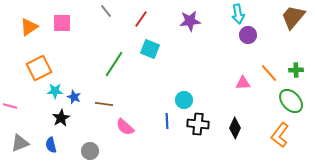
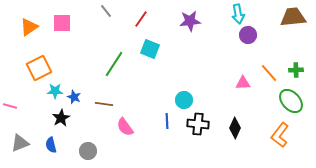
brown trapezoid: rotated 44 degrees clockwise
pink semicircle: rotated 12 degrees clockwise
gray circle: moved 2 px left
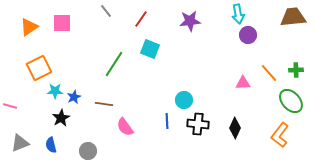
blue star: rotated 24 degrees clockwise
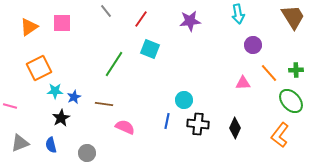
brown trapezoid: rotated 64 degrees clockwise
purple circle: moved 5 px right, 10 px down
blue line: rotated 14 degrees clockwise
pink semicircle: rotated 150 degrees clockwise
gray circle: moved 1 px left, 2 px down
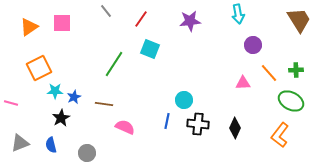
brown trapezoid: moved 6 px right, 3 px down
green ellipse: rotated 20 degrees counterclockwise
pink line: moved 1 px right, 3 px up
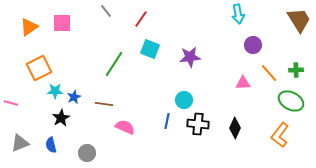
purple star: moved 36 px down
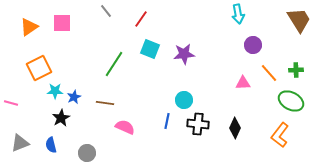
purple star: moved 6 px left, 3 px up
brown line: moved 1 px right, 1 px up
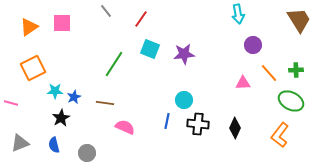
orange square: moved 6 px left
blue semicircle: moved 3 px right
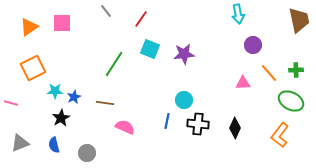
brown trapezoid: rotated 20 degrees clockwise
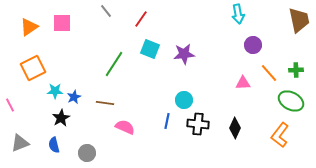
pink line: moved 1 px left, 2 px down; rotated 48 degrees clockwise
